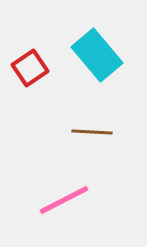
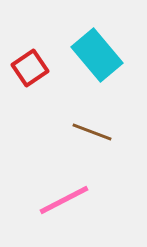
brown line: rotated 18 degrees clockwise
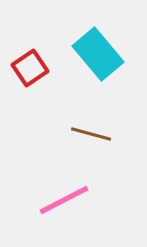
cyan rectangle: moved 1 px right, 1 px up
brown line: moved 1 px left, 2 px down; rotated 6 degrees counterclockwise
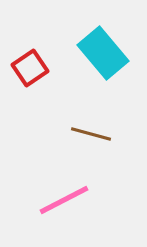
cyan rectangle: moved 5 px right, 1 px up
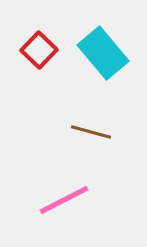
red square: moved 9 px right, 18 px up; rotated 12 degrees counterclockwise
brown line: moved 2 px up
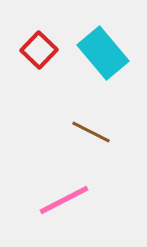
brown line: rotated 12 degrees clockwise
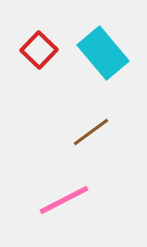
brown line: rotated 63 degrees counterclockwise
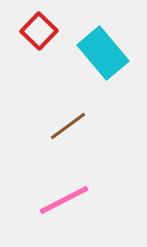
red square: moved 19 px up
brown line: moved 23 px left, 6 px up
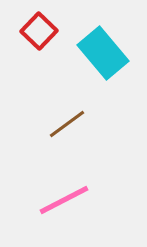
brown line: moved 1 px left, 2 px up
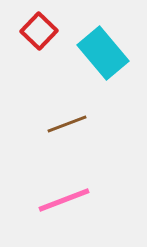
brown line: rotated 15 degrees clockwise
pink line: rotated 6 degrees clockwise
